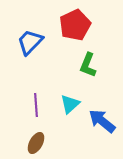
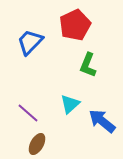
purple line: moved 8 px left, 8 px down; rotated 45 degrees counterclockwise
brown ellipse: moved 1 px right, 1 px down
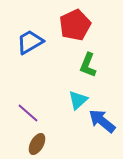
blue trapezoid: rotated 16 degrees clockwise
cyan triangle: moved 8 px right, 4 px up
